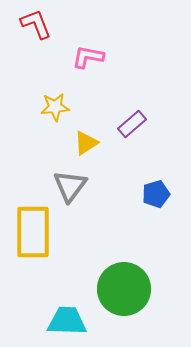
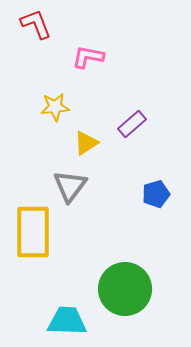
green circle: moved 1 px right
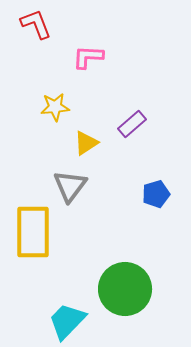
pink L-shape: rotated 8 degrees counterclockwise
cyan trapezoid: rotated 48 degrees counterclockwise
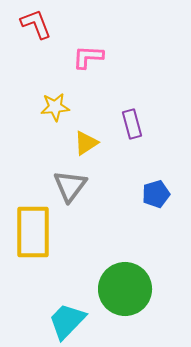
purple rectangle: rotated 64 degrees counterclockwise
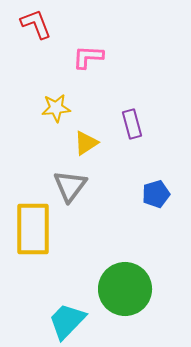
yellow star: moved 1 px right, 1 px down
yellow rectangle: moved 3 px up
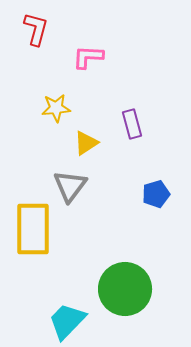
red L-shape: moved 5 px down; rotated 36 degrees clockwise
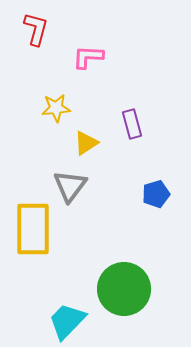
green circle: moved 1 px left
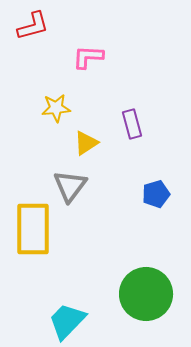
red L-shape: moved 3 px left, 3 px up; rotated 60 degrees clockwise
green circle: moved 22 px right, 5 px down
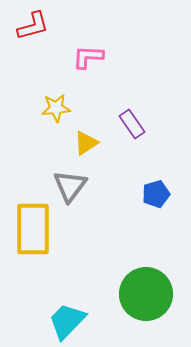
purple rectangle: rotated 20 degrees counterclockwise
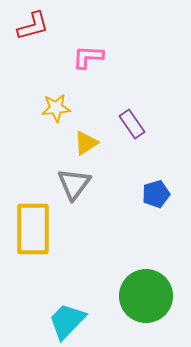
gray triangle: moved 4 px right, 2 px up
green circle: moved 2 px down
